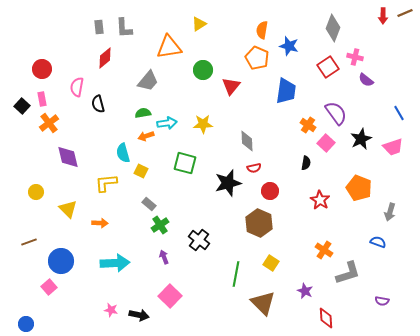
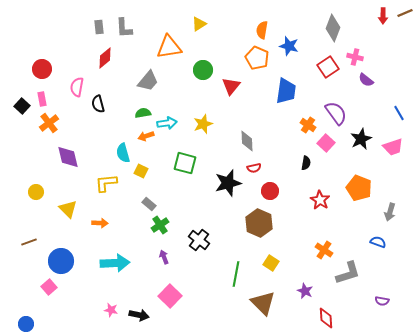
yellow star at (203, 124): rotated 18 degrees counterclockwise
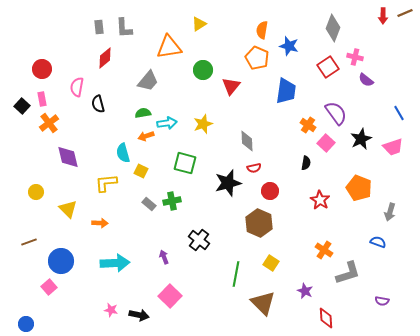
green cross at (160, 225): moved 12 px right, 24 px up; rotated 24 degrees clockwise
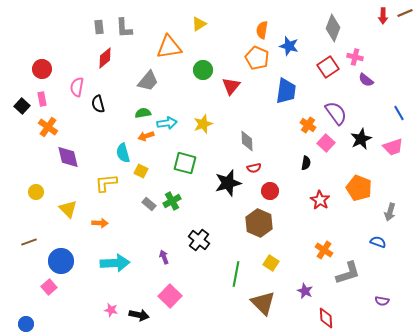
orange cross at (49, 123): moved 1 px left, 4 px down; rotated 18 degrees counterclockwise
green cross at (172, 201): rotated 18 degrees counterclockwise
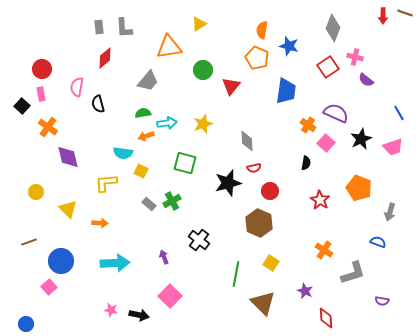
brown line at (405, 13): rotated 42 degrees clockwise
pink rectangle at (42, 99): moved 1 px left, 5 px up
purple semicircle at (336, 113): rotated 30 degrees counterclockwise
cyan semicircle at (123, 153): rotated 66 degrees counterclockwise
gray L-shape at (348, 273): moved 5 px right
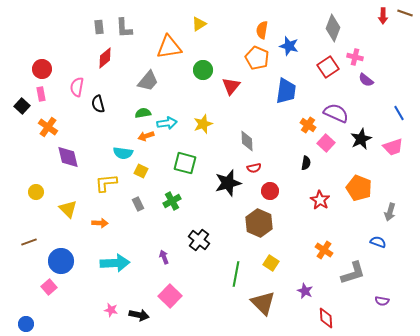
gray rectangle at (149, 204): moved 11 px left; rotated 24 degrees clockwise
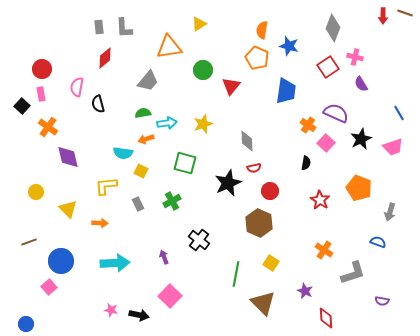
purple semicircle at (366, 80): moved 5 px left, 4 px down; rotated 21 degrees clockwise
orange arrow at (146, 136): moved 3 px down
yellow L-shape at (106, 183): moved 3 px down
black star at (228, 183): rotated 8 degrees counterclockwise
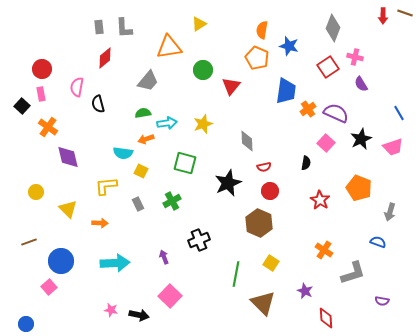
orange cross at (308, 125): moved 16 px up; rotated 21 degrees clockwise
red semicircle at (254, 168): moved 10 px right, 1 px up
black cross at (199, 240): rotated 30 degrees clockwise
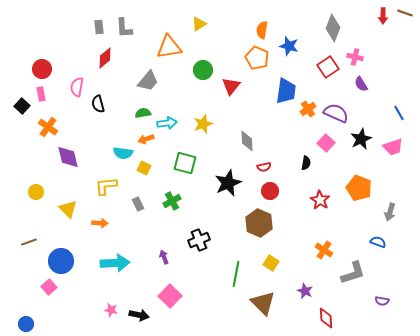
yellow square at (141, 171): moved 3 px right, 3 px up
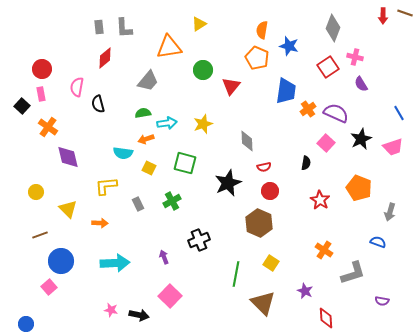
yellow square at (144, 168): moved 5 px right
brown line at (29, 242): moved 11 px right, 7 px up
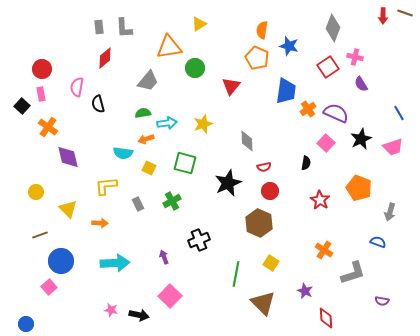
green circle at (203, 70): moved 8 px left, 2 px up
